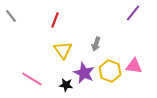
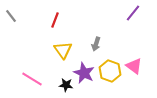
pink triangle: rotated 30 degrees clockwise
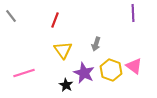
purple line: rotated 42 degrees counterclockwise
yellow hexagon: moved 1 px right, 1 px up
pink line: moved 8 px left, 6 px up; rotated 50 degrees counterclockwise
black star: rotated 24 degrees clockwise
